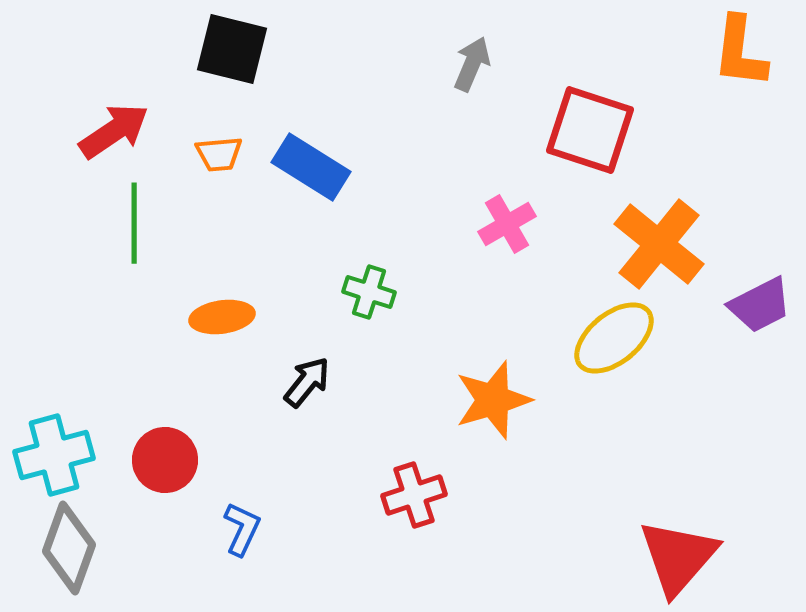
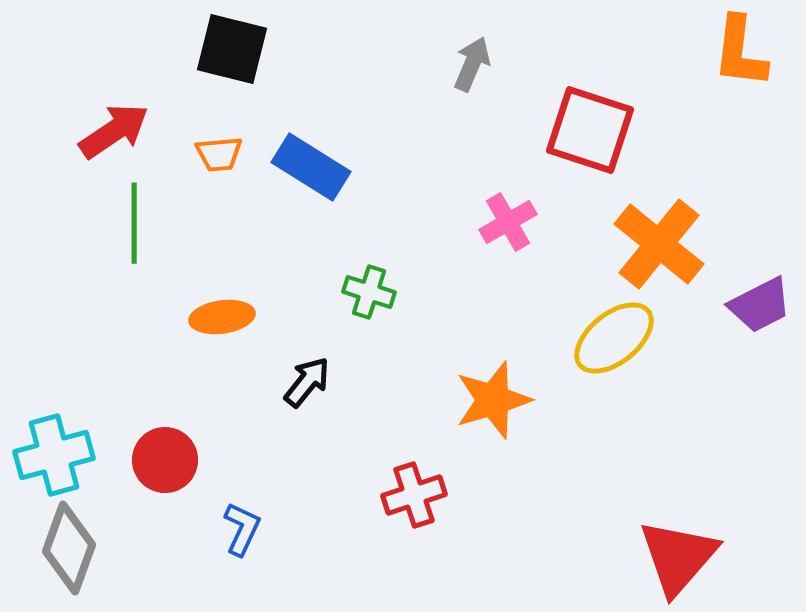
pink cross: moved 1 px right, 2 px up
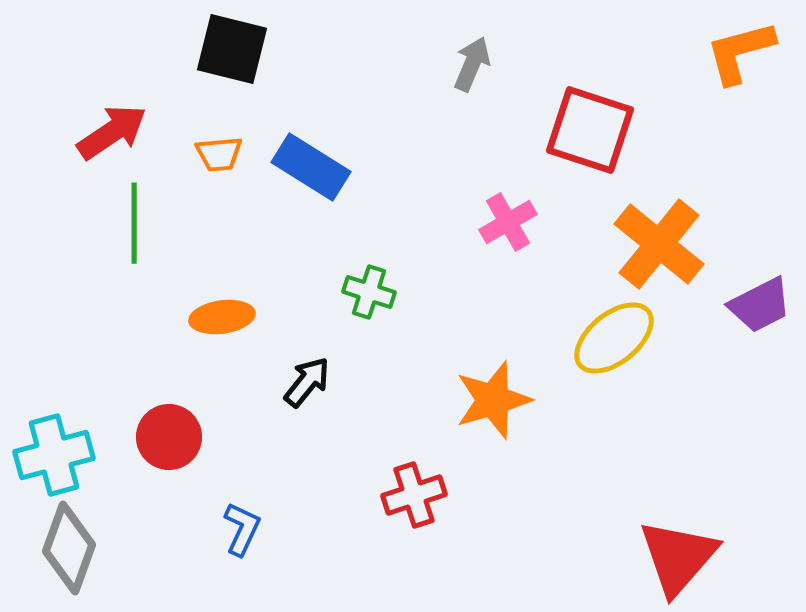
orange L-shape: rotated 68 degrees clockwise
red arrow: moved 2 px left, 1 px down
red circle: moved 4 px right, 23 px up
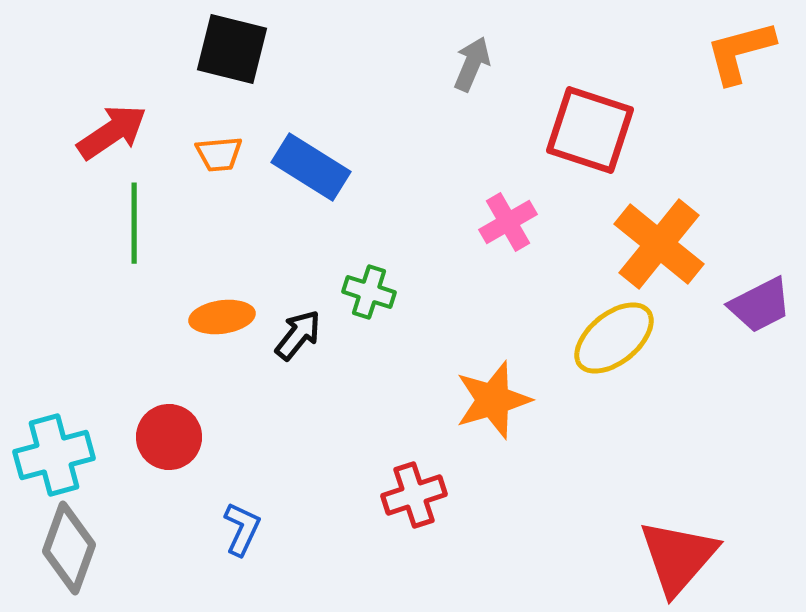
black arrow: moved 9 px left, 47 px up
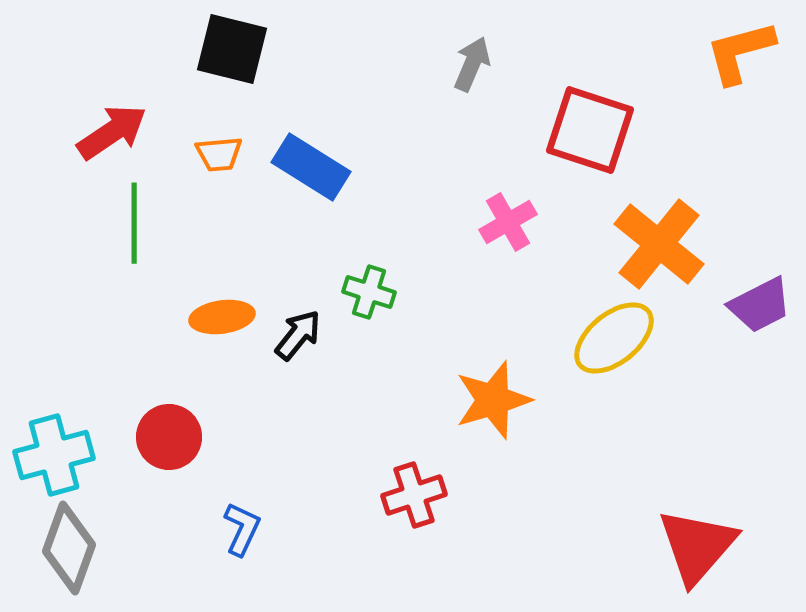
red triangle: moved 19 px right, 11 px up
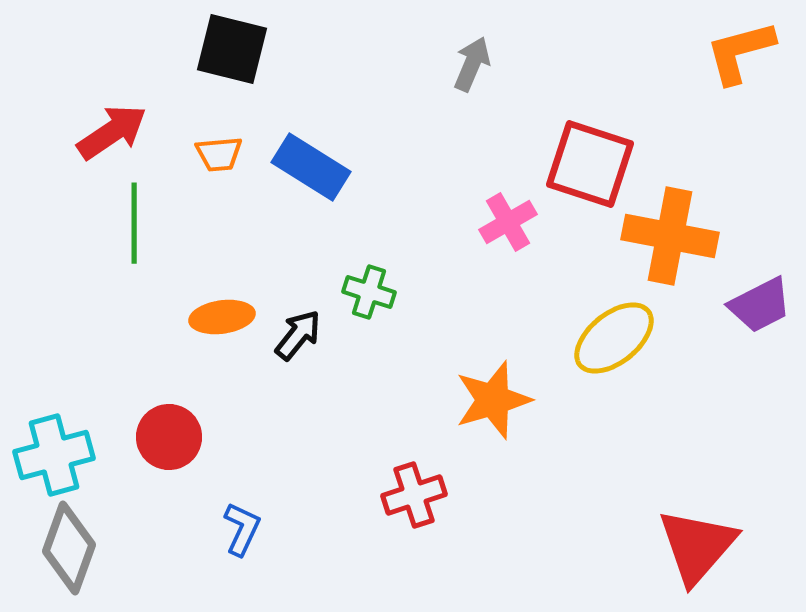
red square: moved 34 px down
orange cross: moved 11 px right, 8 px up; rotated 28 degrees counterclockwise
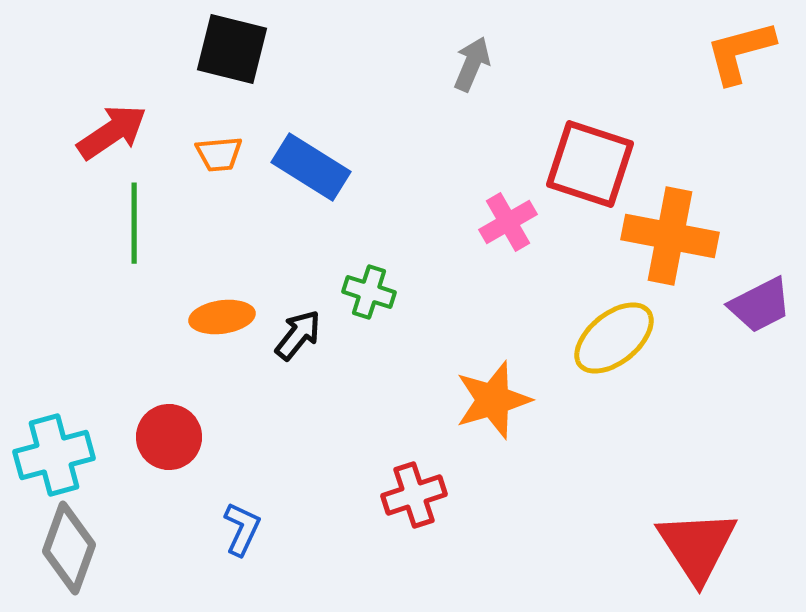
red triangle: rotated 14 degrees counterclockwise
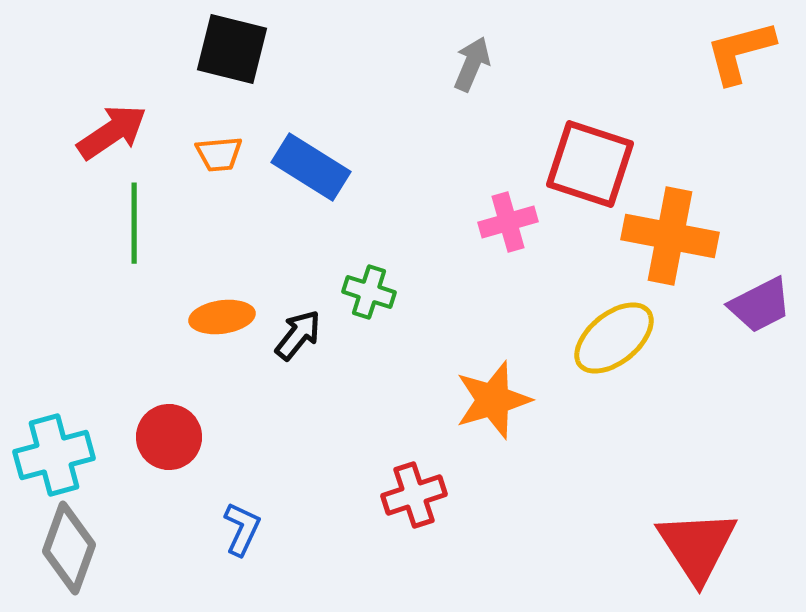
pink cross: rotated 14 degrees clockwise
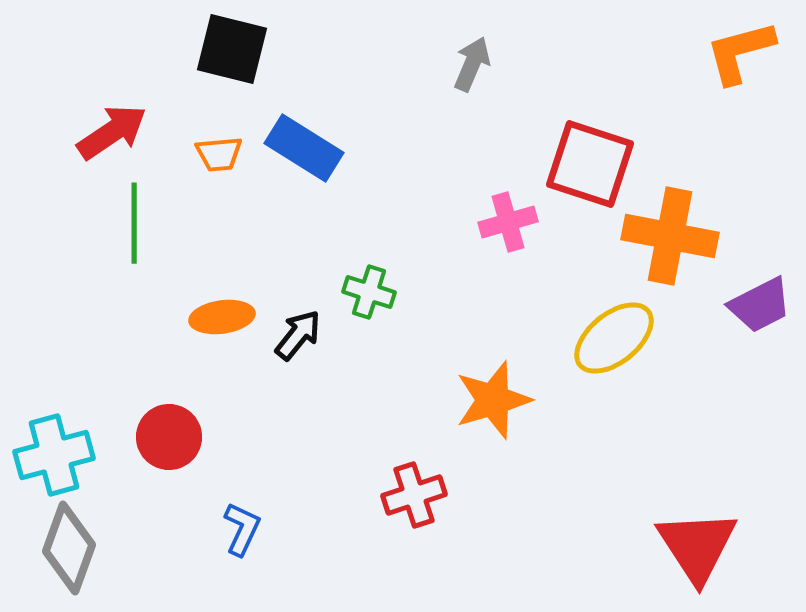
blue rectangle: moved 7 px left, 19 px up
